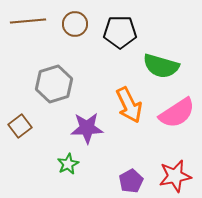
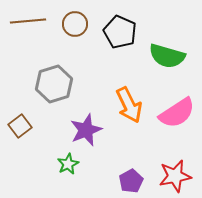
black pentagon: rotated 24 degrees clockwise
green semicircle: moved 6 px right, 10 px up
purple star: moved 1 px left, 2 px down; rotated 20 degrees counterclockwise
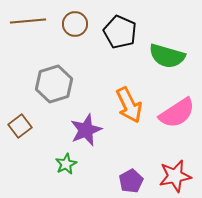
green star: moved 2 px left
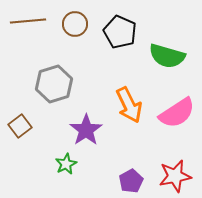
purple star: rotated 12 degrees counterclockwise
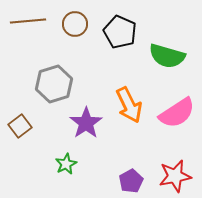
purple star: moved 7 px up
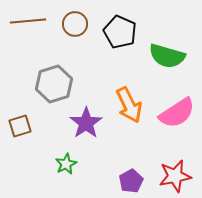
brown square: rotated 20 degrees clockwise
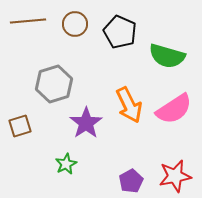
pink semicircle: moved 3 px left, 4 px up
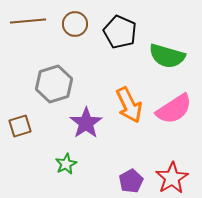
red star: moved 3 px left, 2 px down; rotated 20 degrees counterclockwise
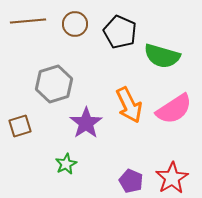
green semicircle: moved 5 px left
purple pentagon: rotated 20 degrees counterclockwise
